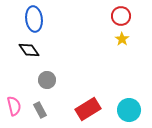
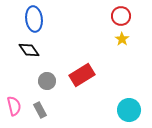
gray circle: moved 1 px down
red rectangle: moved 6 px left, 34 px up
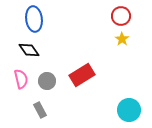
pink semicircle: moved 7 px right, 27 px up
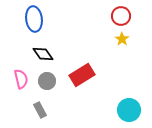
black diamond: moved 14 px right, 4 px down
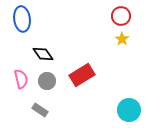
blue ellipse: moved 12 px left
gray rectangle: rotated 28 degrees counterclockwise
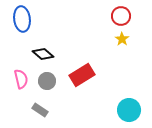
black diamond: rotated 15 degrees counterclockwise
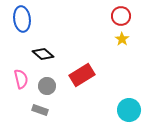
gray circle: moved 5 px down
gray rectangle: rotated 14 degrees counterclockwise
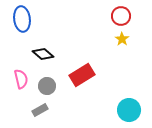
gray rectangle: rotated 49 degrees counterclockwise
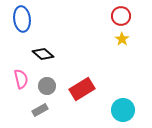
red rectangle: moved 14 px down
cyan circle: moved 6 px left
